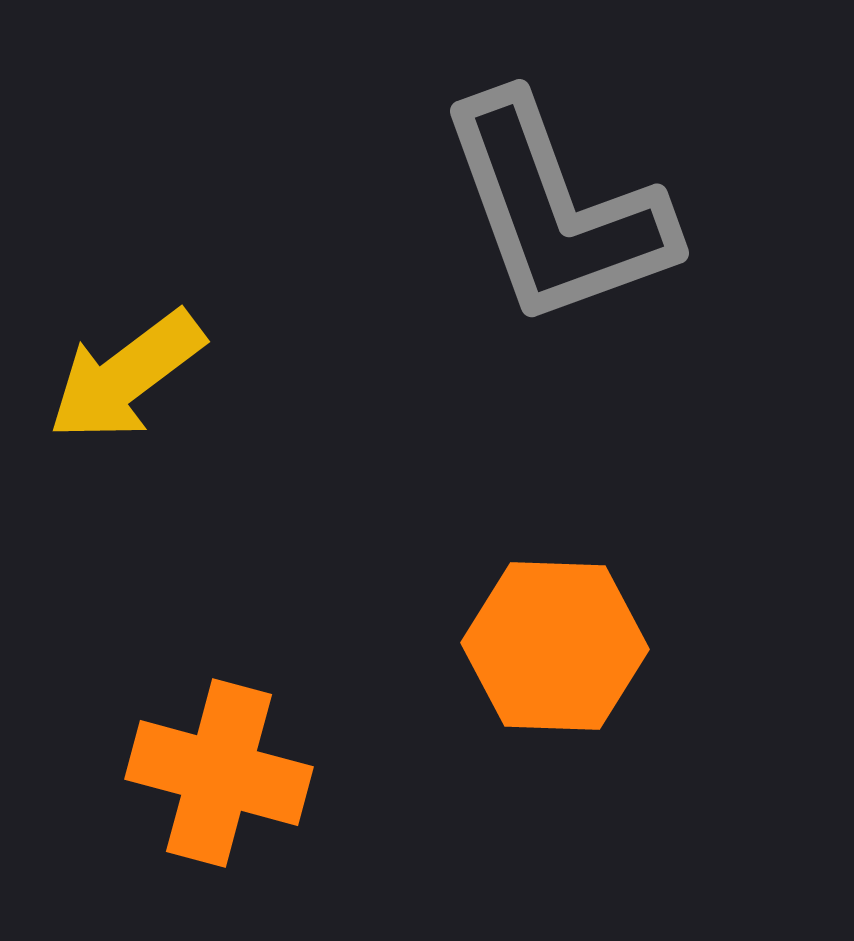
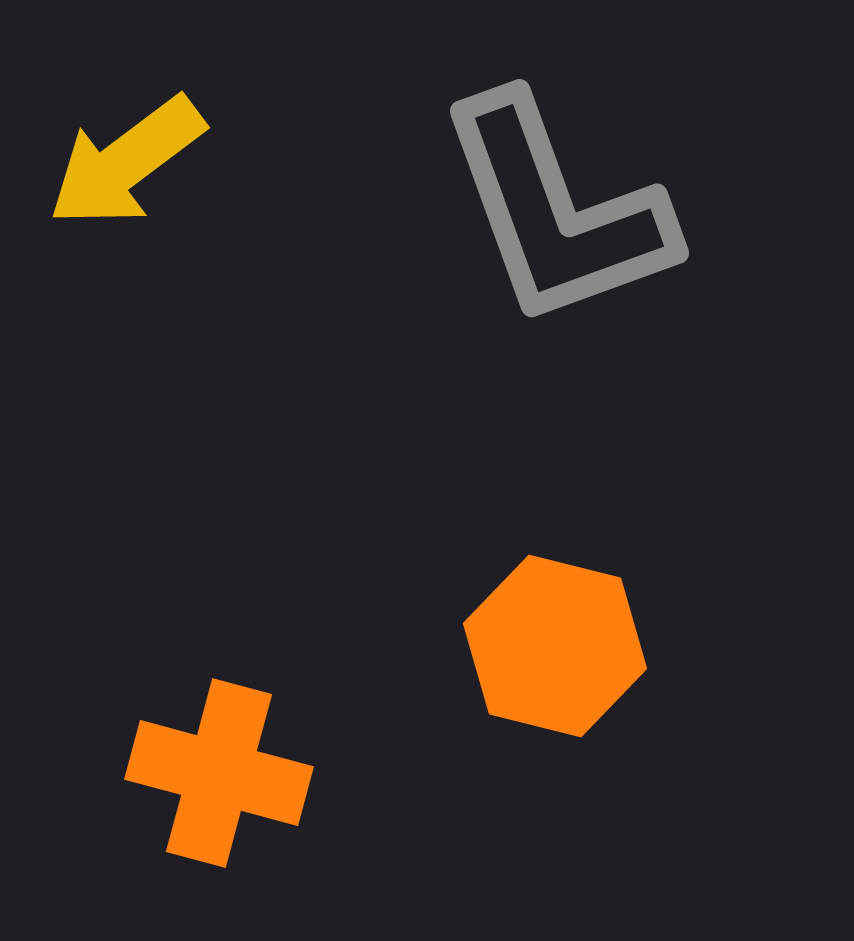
yellow arrow: moved 214 px up
orange hexagon: rotated 12 degrees clockwise
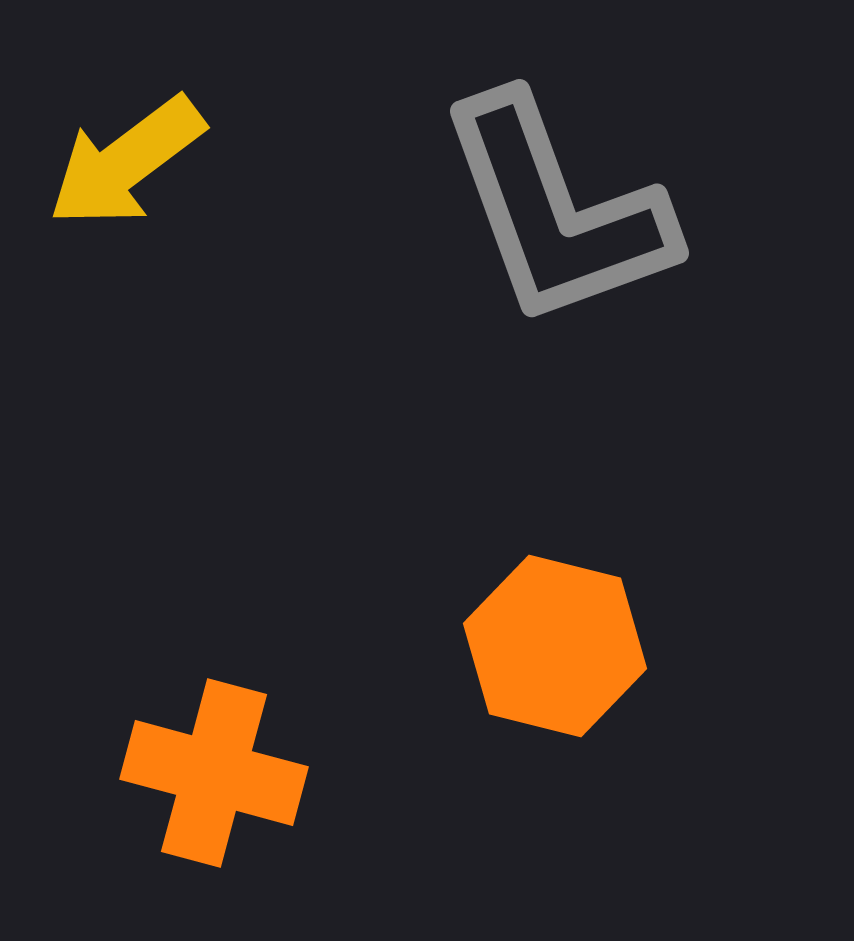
orange cross: moved 5 px left
